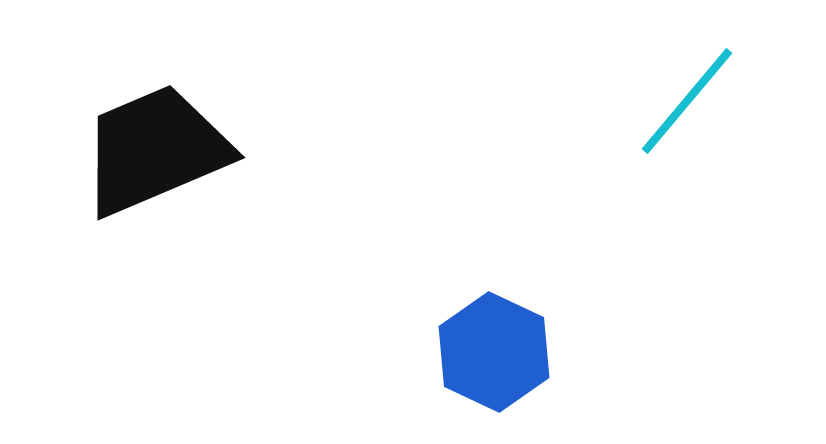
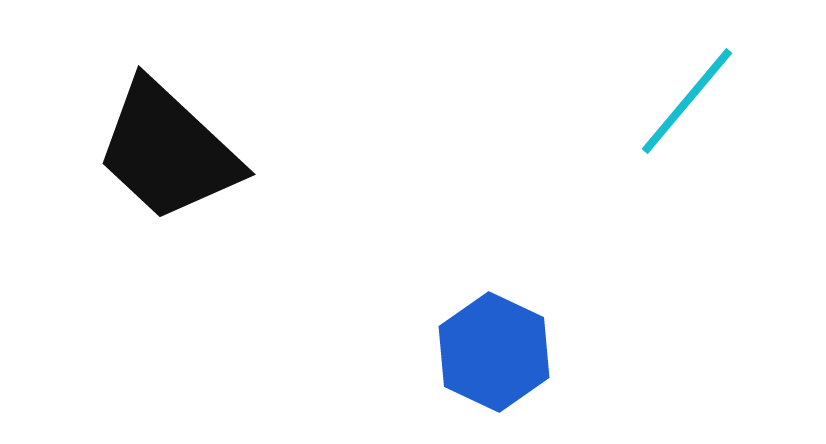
black trapezoid: moved 13 px right, 1 px down; rotated 114 degrees counterclockwise
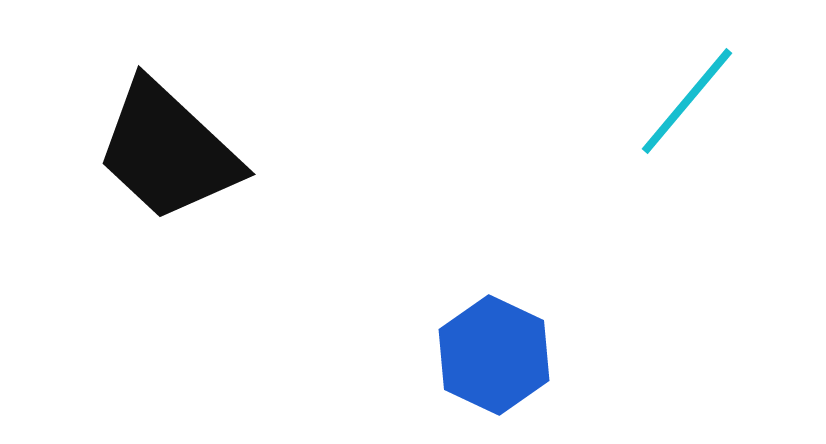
blue hexagon: moved 3 px down
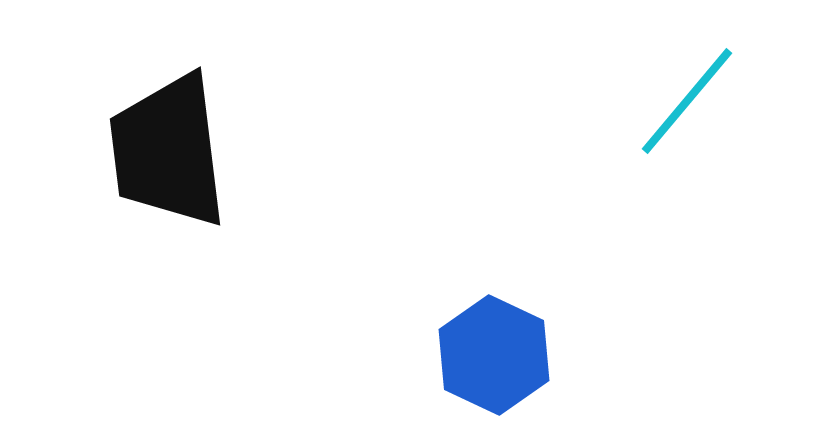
black trapezoid: rotated 40 degrees clockwise
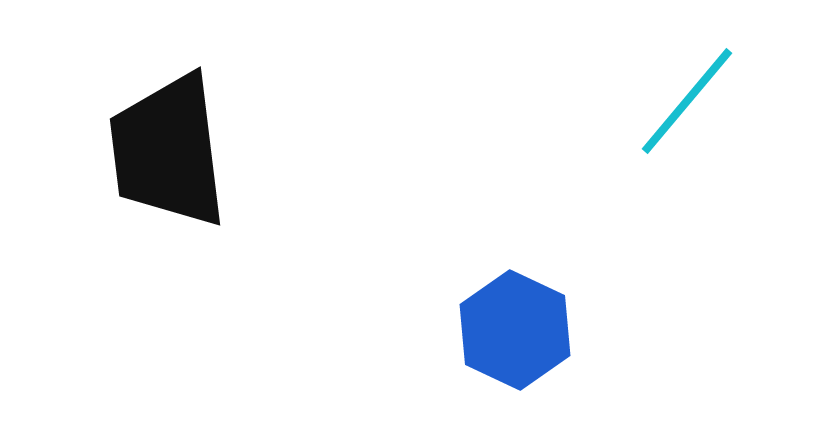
blue hexagon: moved 21 px right, 25 px up
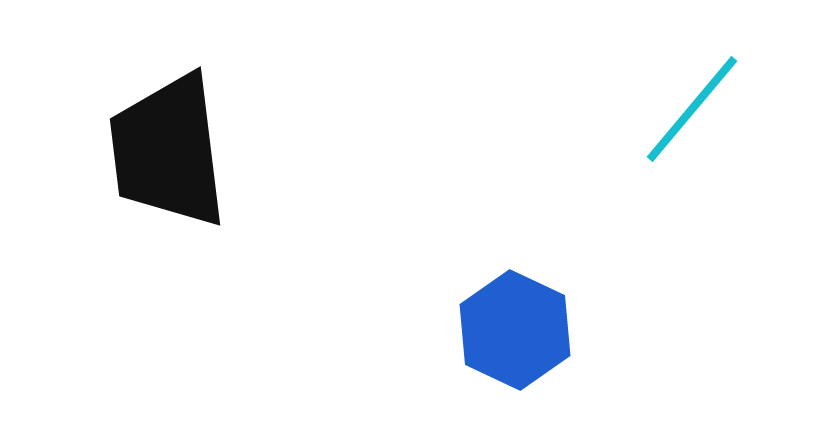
cyan line: moved 5 px right, 8 px down
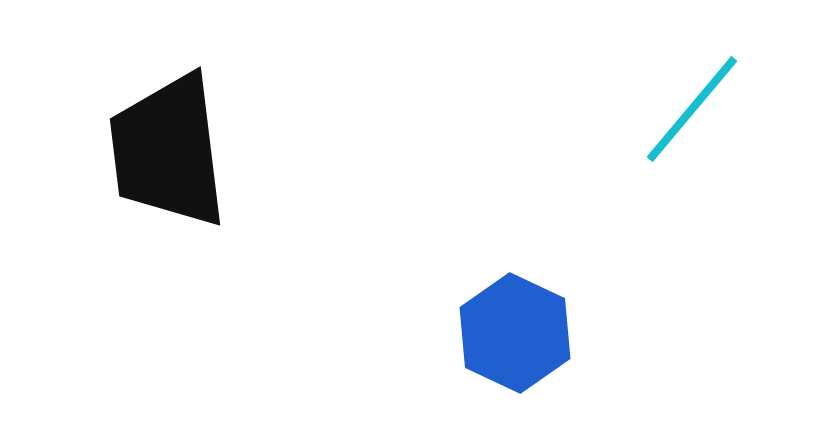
blue hexagon: moved 3 px down
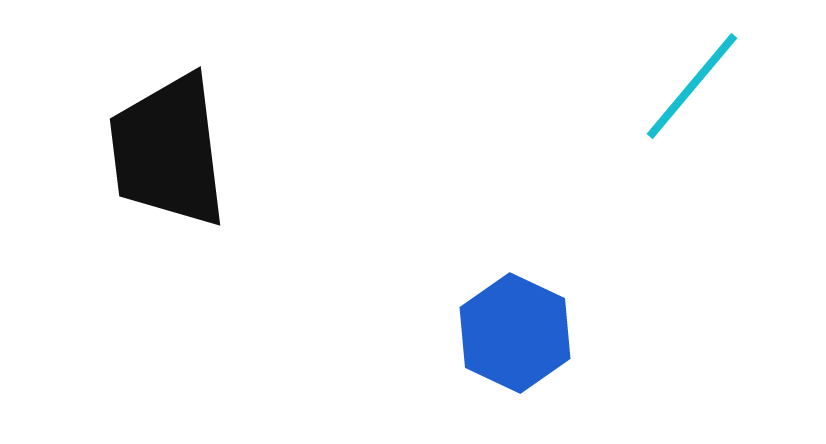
cyan line: moved 23 px up
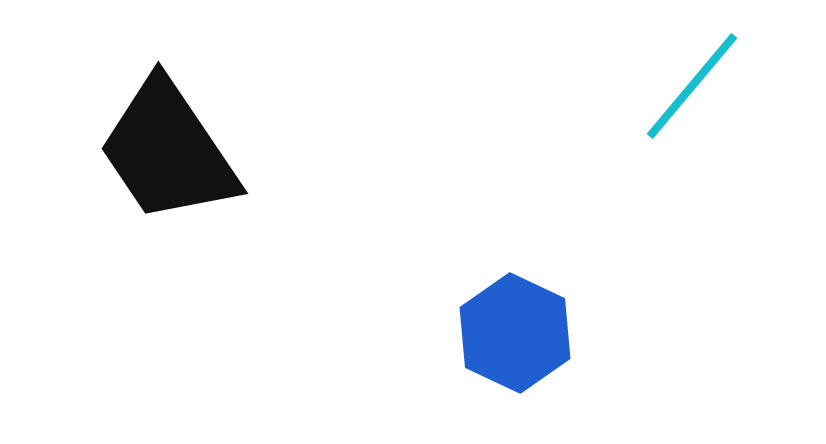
black trapezoid: rotated 27 degrees counterclockwise
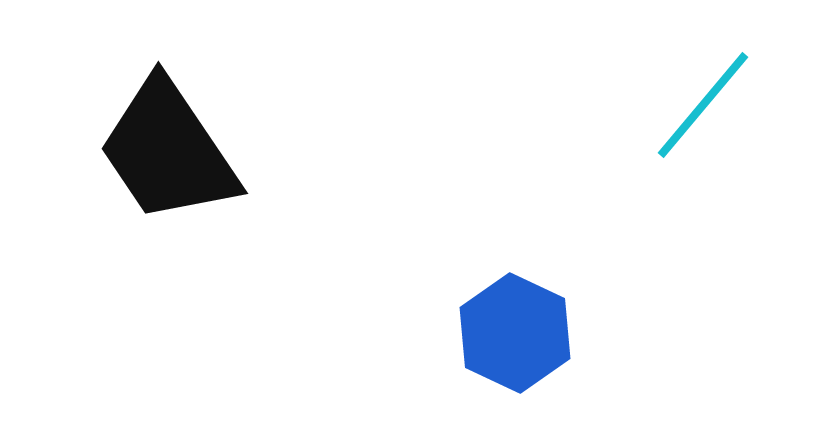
cyan line: moved 11 px right, 19 px down
